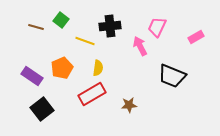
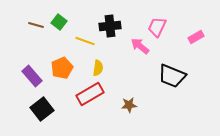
green square: moved 2 px left, 2 px down
brown line: moved 2 px up
pink arrow: rotated 24 degrees counterclockwise
purple rectangle: rotated 15 degrees clockwise
red rectangle: moved 2 px left
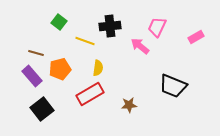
brown line: moved 28 px down
orange pentagon: moved 2 px left, 1 px down; rotated 10 degrees clockwise
black trapezoid: moved 1 px right, 10 px down
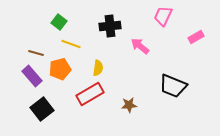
pink trapezoid: moved 6 px right, 11 px up
yellow line: moved 14 px left, 3 px down
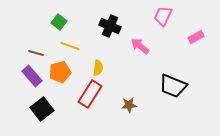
black cross: rotated 30 degrees clockwise
yellow line: moved 1 px left, 2 px down
orange pentagon: moved 3 px down
red rectangle: rotated 28 degrees counterclockwise
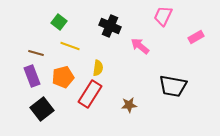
orange pentagon: moved 3 px right, 5 px down
purple rectangle: rotated 20 degrees clockwise
black trapezoid: rotated 12 degrees counterclockwise
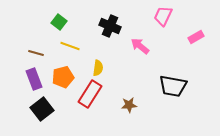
purple rectangle: moved 2 px right, 3 px down
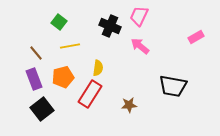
pink trapezoid: moved 24 px left
yellow line: rotated 30 degrees counterclockwise
brown line: rotated 35 degrees clockwise
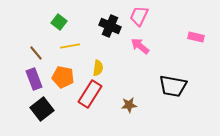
pink rectangle: rotated 42 degrees clockwise
orange pentagon: rotated 25 degrees clockwise
